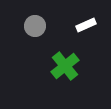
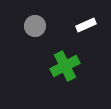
green cross: rotated 12 degrees clockwise
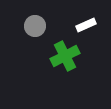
green cross: moved 10 px up
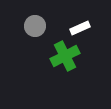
white rectangle: moved 6 px left, 3 px down
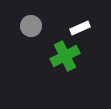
gray circle: moved 4 px left
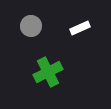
green cross: moved 17 px left, 16 px down
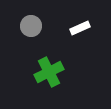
green cross: moved 1 px right
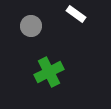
white rectangle: moved 4 px left, 14 px up; rotated 60 degrees clockwise
